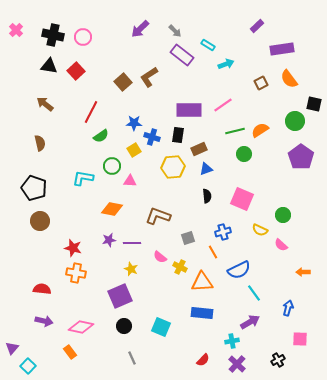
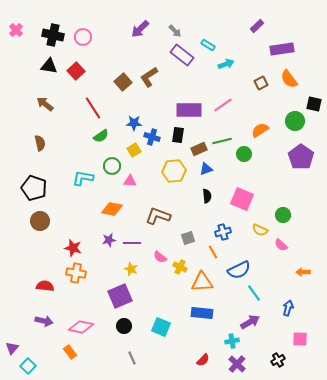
red line at (91, 112): moved 2 px right, 4 px up; rotated 60 degrees counterclockwise
green line at (235, 131): moved 13 px left, 10 px down
yellow hexagon at (173, 167): moved 1 px right, 4 px down
red semicircle at (42, 289): moved 3 px right, 3 px up
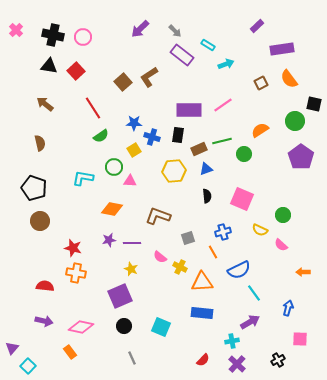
green circle at (112, 166): moved 2 px right, 1 px down
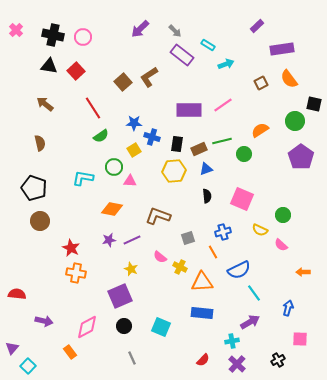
black rectangle at (178, 135): moved 1 px left, 9 px down
purple line at (132, 243): moved 3 px up; rotated 24 degrees counterclockwise
red star at (73, 248): moved 2 px left; rotated 12 degrees clockwise
red semicircle at (45, 286): moved 28 px left, 8 px down
pink diamond at (81, 327): moved 6 px right; rotated 40 degrees counterclockwise
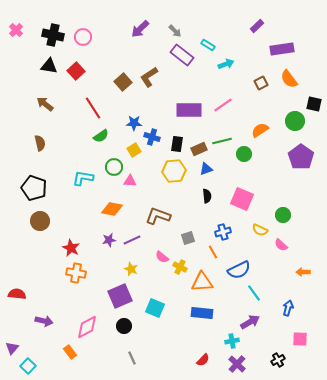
pink semicircle at (160, 257): moved 2 px right
cyan square at (161, 327): moved 6 px left, 19 px up
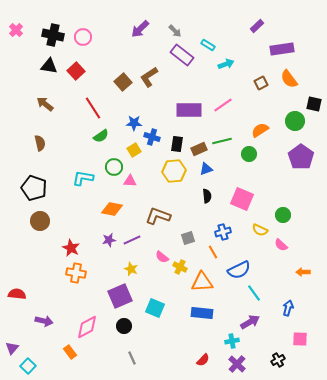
green circle at (244, 154): moved 5 px right
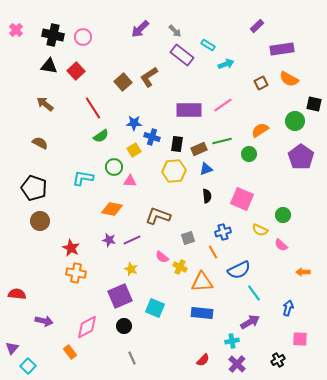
orange semicircle at (289, 79): rotated 24 degrees counterclockwise
brown semicircle at (40, 143): rotated 49 degrees counterclockwise
purple star at (109, 240): rotated 24 degrees clockwise
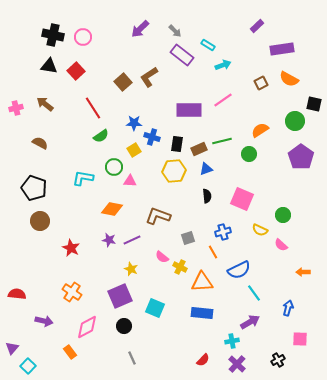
pink cross at (16, 30): moved 78 px down; rotated 32 degrees clockwise
cyan arrow at (226, 64): moved 3 px left, 1 px down
pink line at (223, 105): moved 5 px up
orange cross at (76, 273): moved 4 px left, 19 px down; rotated 24 degrees clockwise
